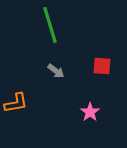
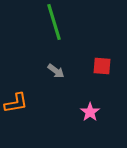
green line: moved 4 px right, 3 px up
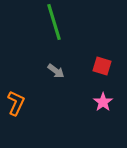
red square: rotated 12 degrees clockwise
orange L-shape: rotated 55 degrees counterclockwise
pink star: moved 13 px right, 10 px up
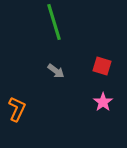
orange L-shape: moved 1 px right, 6 px down
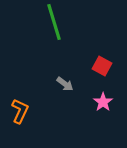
red square: rotated 12 degrees clockwise
gray arrow: moved 9 px right, 13 px down
orange L-shape: moved 3 px right, 2 px down
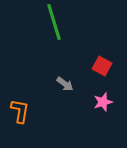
pink star: rotated 18 degrees clockwise
orange L-shape: rotated 15 degrees counterclockwise
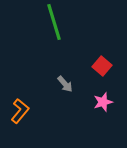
red square: rotated 12 degrees clockwise
gray arrow: rotated 12 degrees clockwise
orange L-shape: rotated 30 degrees clockwise
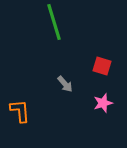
red square: rotated 24 degrees counterclockwise
pink star: moved 1 px down
orange L-shape: rotated 45 degrees counterclockwise
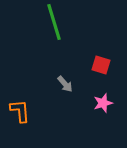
red square: moved 1 px left, 1 px up
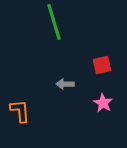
red square: moved 1 px right; rotated 30 degrees counterclockwise
gray arrow: rotated 132 degrees clockwise
pink star: rotated 24 degrees counterclockwise
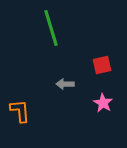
green line: moved 3 px left, 6 px down
